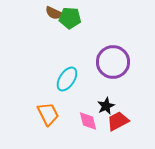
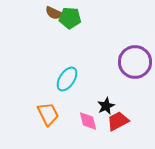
purple circle: moved 22 px right
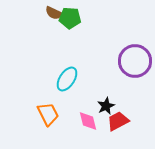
purple circle: moved 1 px up
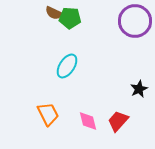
purple circle: moved 40 px up
cyan ellipse: moved 13 px up
black star: moved 33 px right, 17 px up
red trapezoid: rotated 20 degrees counterclockwise
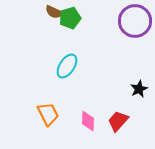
brown semicircle: moved 1 px up
green pentagon: rotated 20 degrees counterclockwise
pink diamond: rotated 15 degrees clockwise
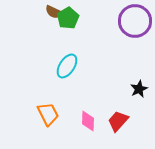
green pentagon: moved 2 px left; rotated 15 degrees counterclockwise
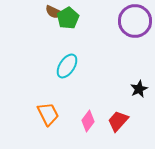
pink diamond: rotated 35 degrees clockwise
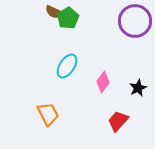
black star: moved 1 px left, 1 px up
pink diamond: moved 15 px right, 39 px up
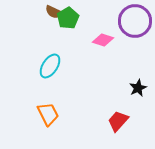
cyan ellipse: moved 17 px left
pink diamond: moved 42 px up; rotated 70 degrees clockwise
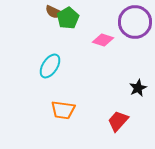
purple circle: moved 1 px down
orange trapezoid: moved 15 px right, 4 px up; rotated 125 degrees clockwise
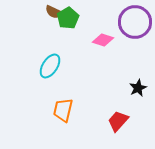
orange trapezoid: rotated 95 degrees clockwise
